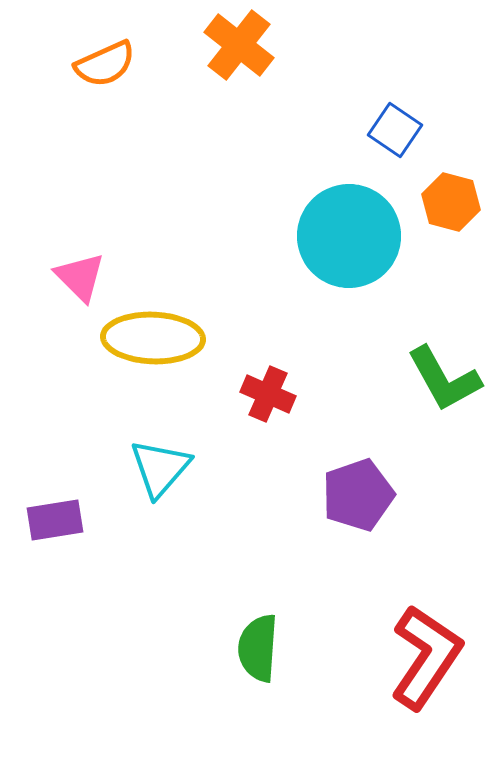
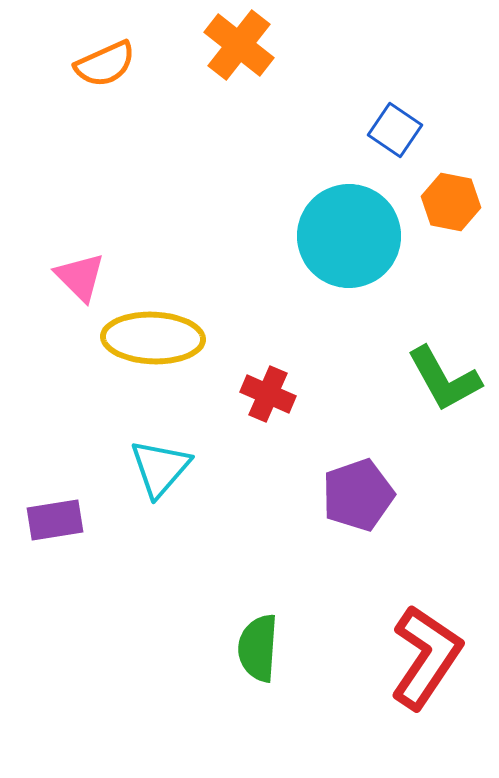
orange hexagon: rotated 4 degrees counterclockwise
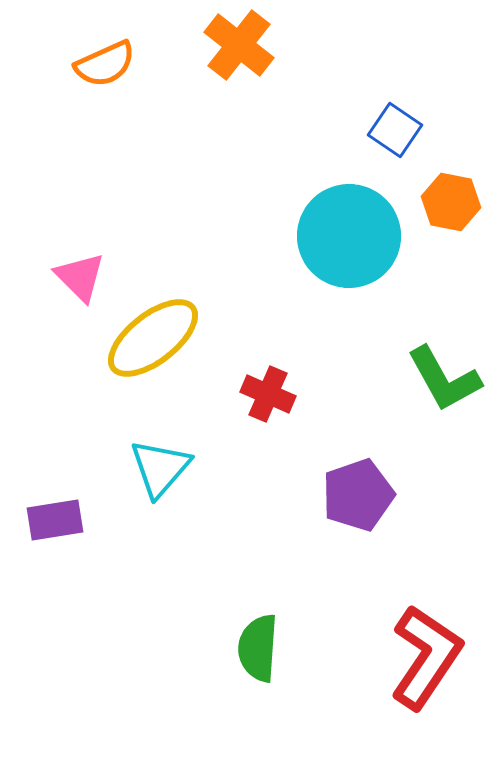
yellow ellipse: rotated 40 degrees counterclockwise
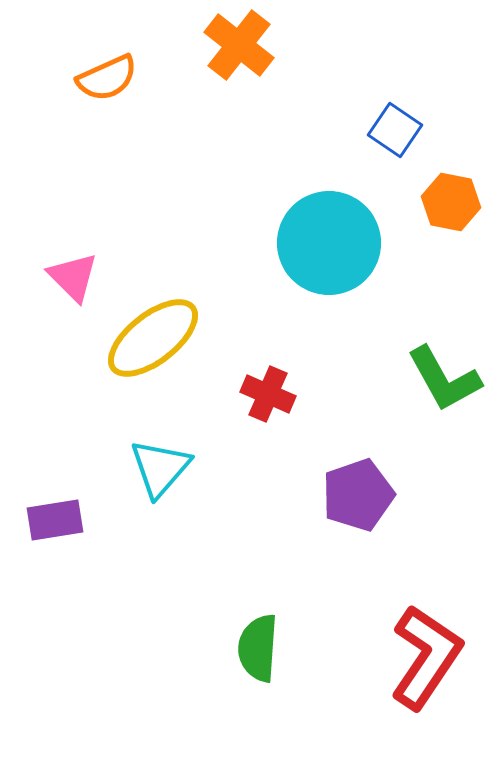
orange semicircle: moved 2 px right, 14 px down
cyan circle: moved 20 px left, 7 px down
pink triangle: moved 7 px left
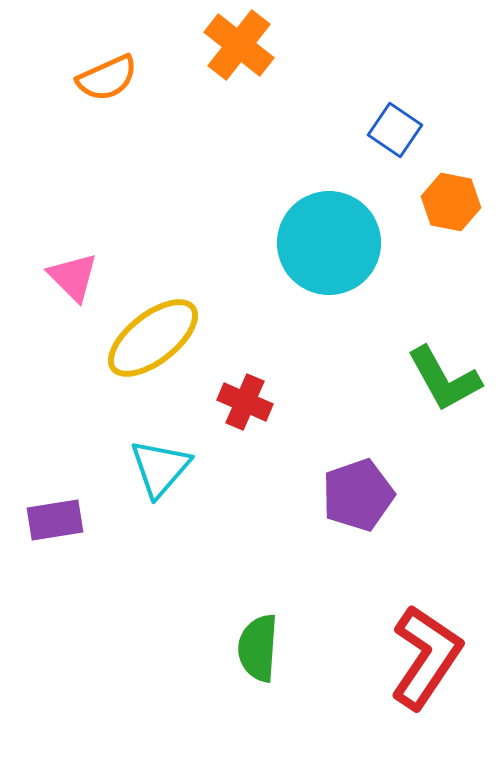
red cross: moved 23 px left, 8 px down
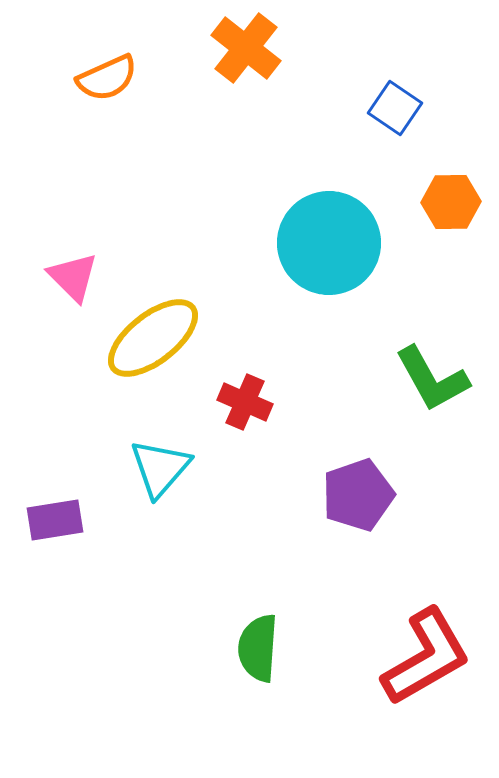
orange cross: moved 7 px right, 3 px down
blue square: moved 22 px up
orange hexagon: rotated 12 degrees counterclockwise
green L-shape: moved 12 px left
red L-shape: rotated 26 degrees clockwise
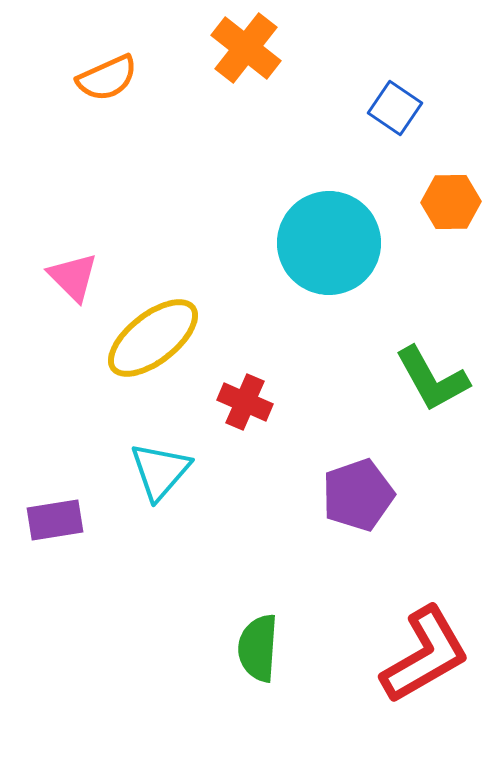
cyan triangle: moved 3 px down
red L-shape: moved 1 px left, 2 px up
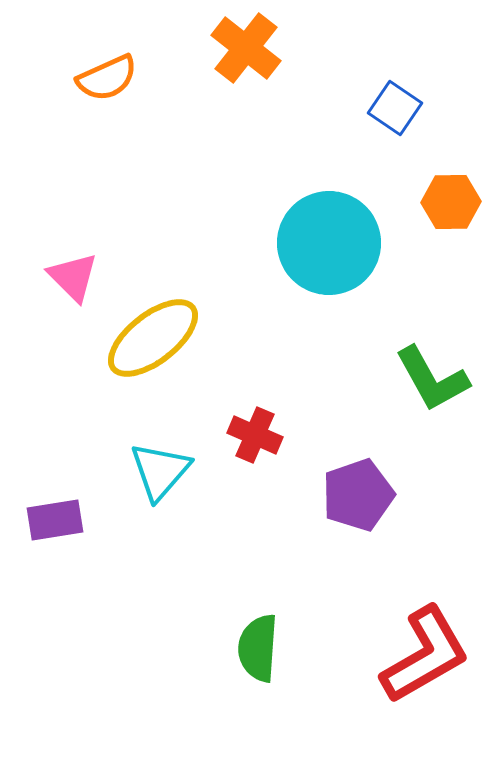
red cross: moved 10 px right, 33 px down
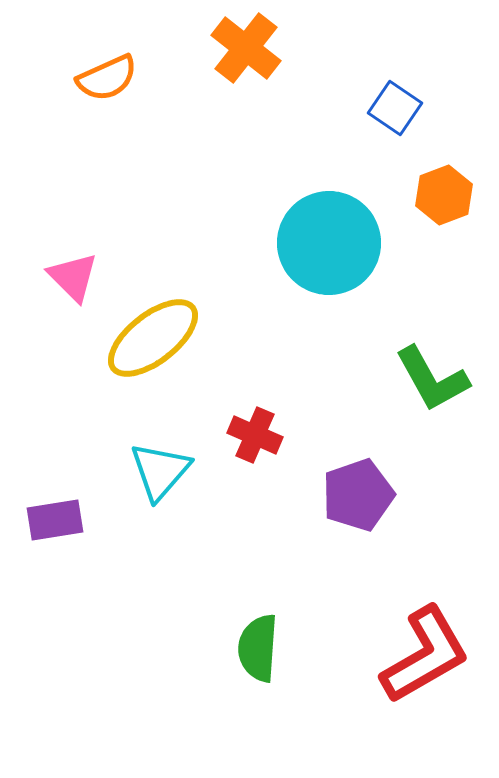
orange hexagon: moved 7 px left, 7 px up; rotated 20 degrees counterclockwise
